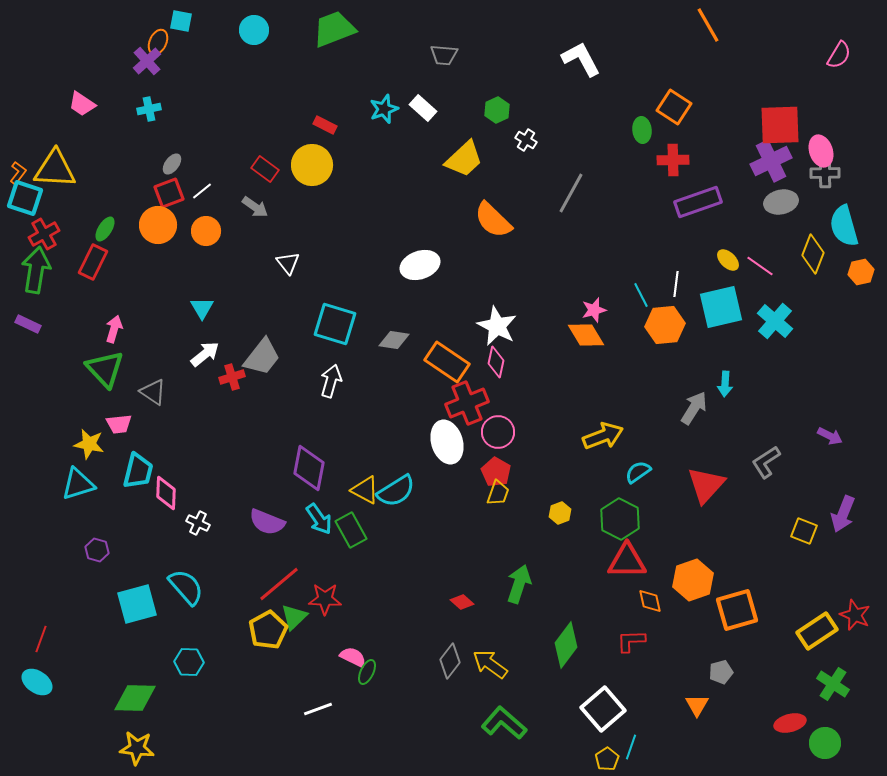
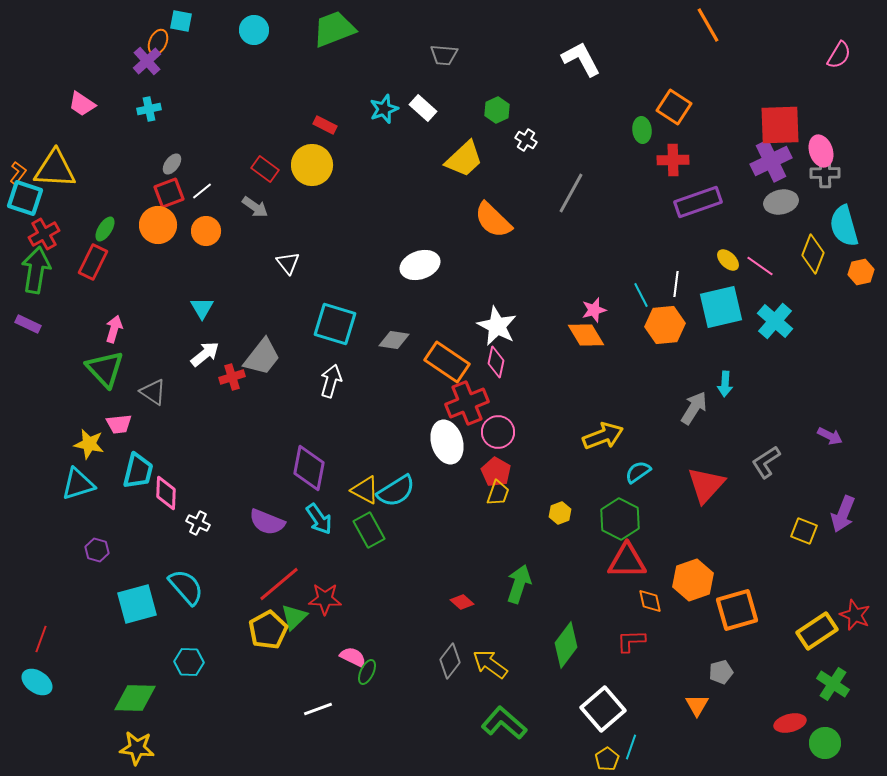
green rectangle at (351, 530): moved 18 px right
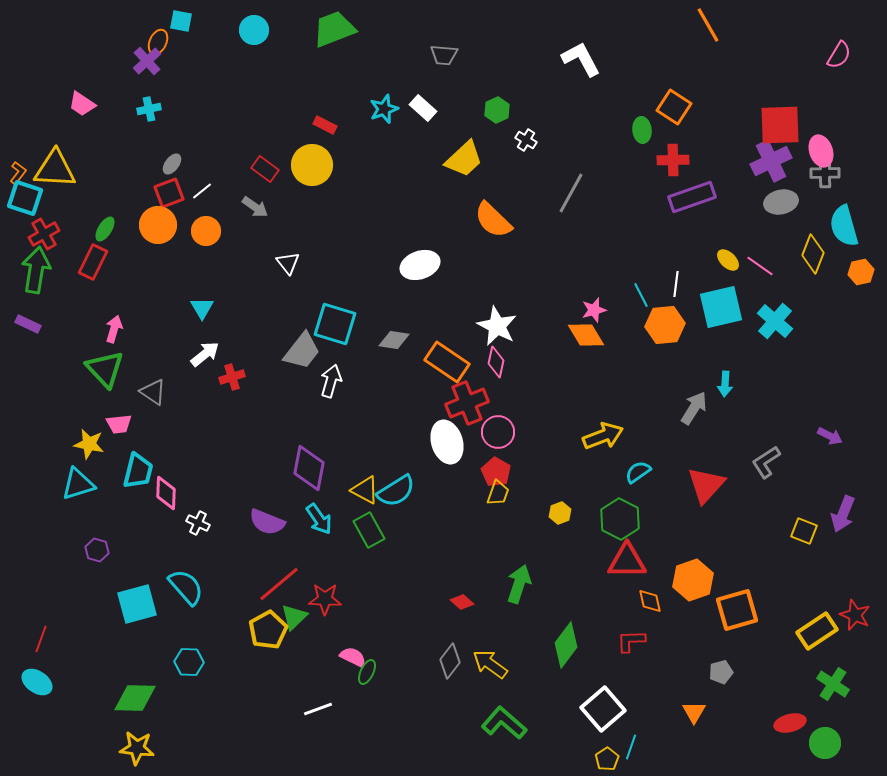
purple rectangle at (698, 202): moved 6 px left, 5 px up
gray trapezoid at (262, 357): moved 40 px right, 6 px up
orange triangle at (697, 705): moved 3 px left, 7 px down
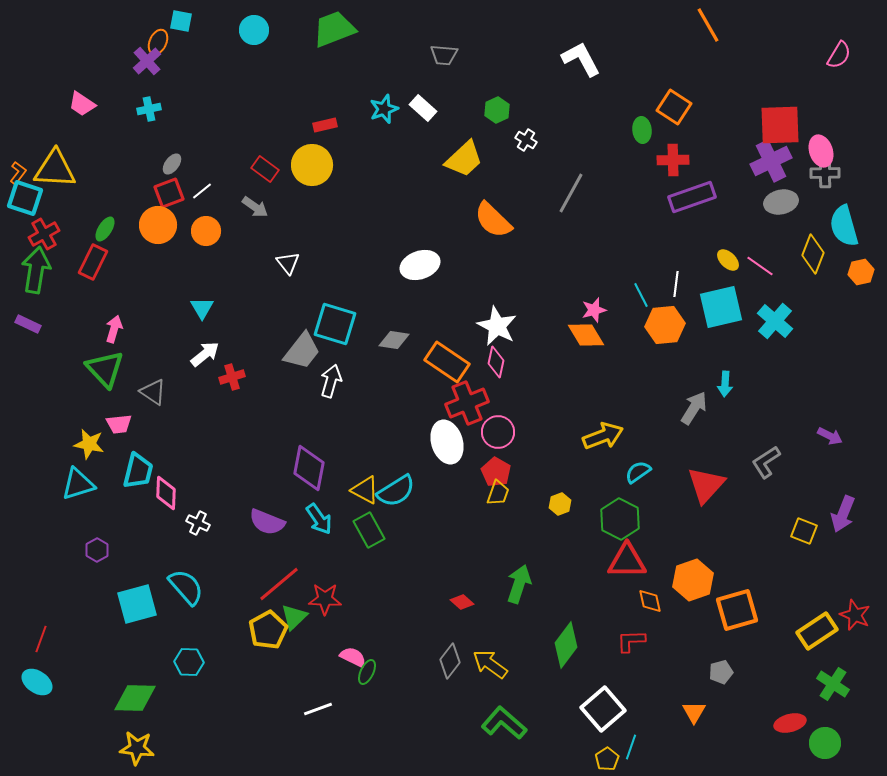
red rectangle at (325, 125): rotated 40 degrees counterclockwise
yellow hexagon at (560, 513): moved 9 px up
purple hexagon at (97, 550): rotated 15 degrees clockwise
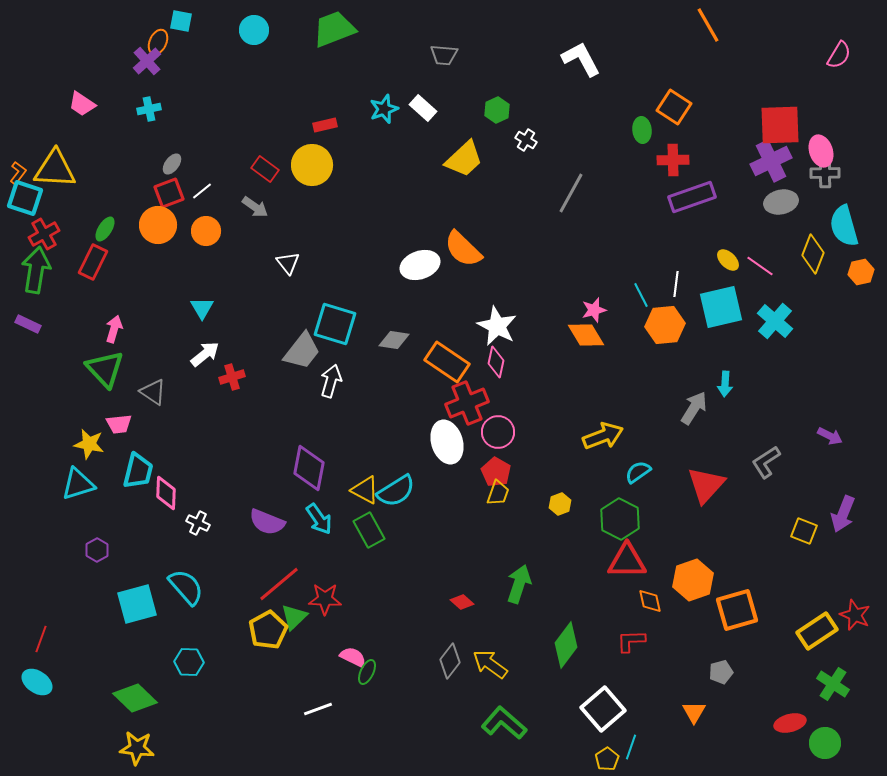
orange semicircle at (493, 220): moved 30 px left, 29 px down
green diamond at (135, 698): rotated 42 degrees clockwise
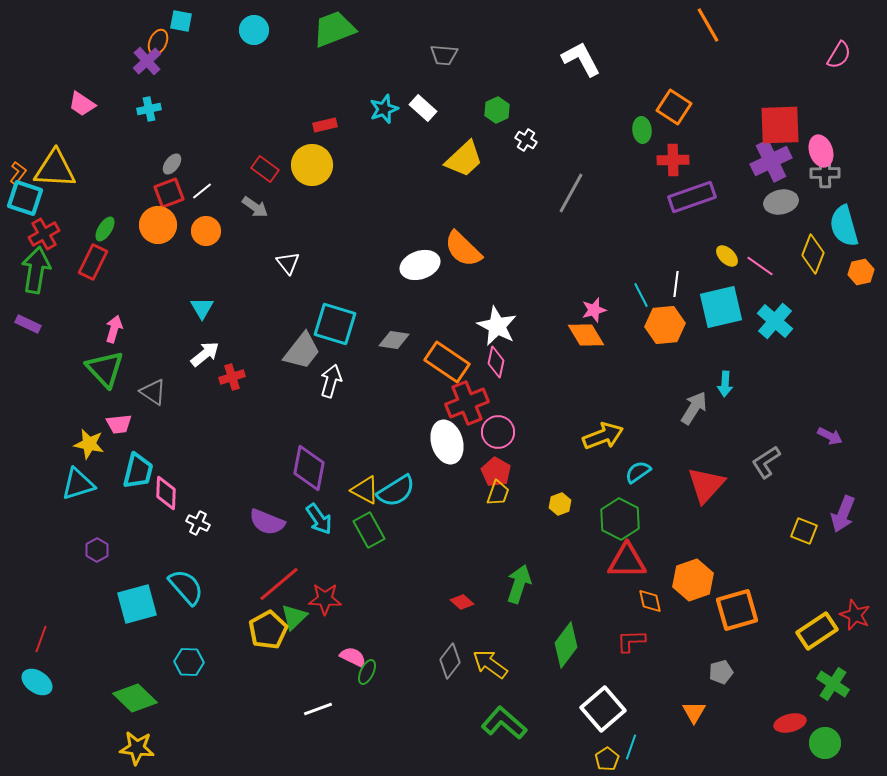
yellow ellipse at (728, 260): moved 1 px left, 4 px up
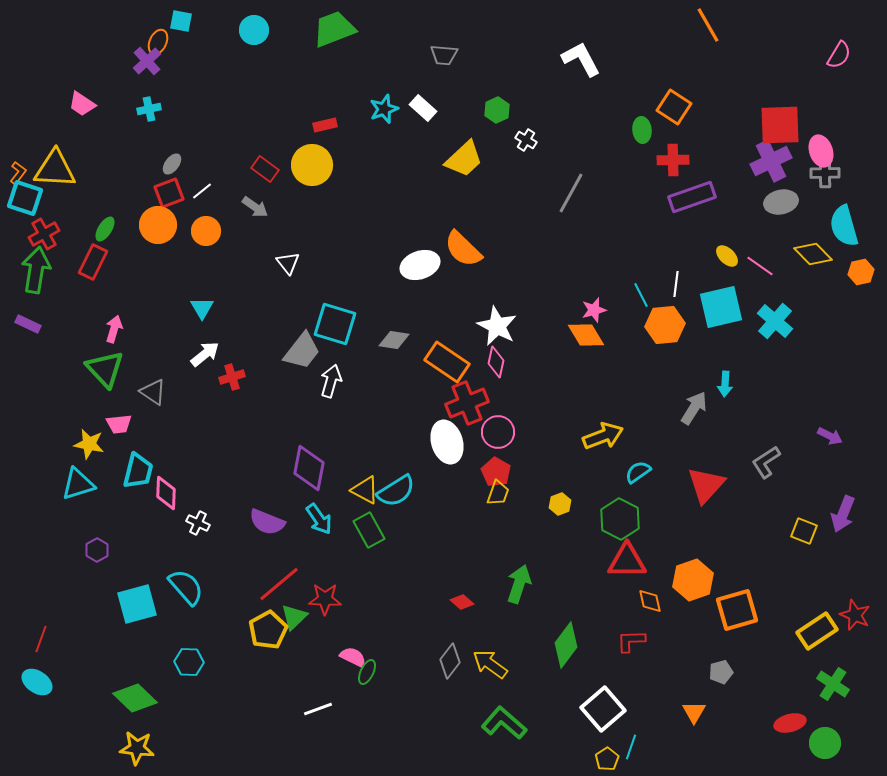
yellow diamond at (813, 254): rotated 66 degrees counterclockwise
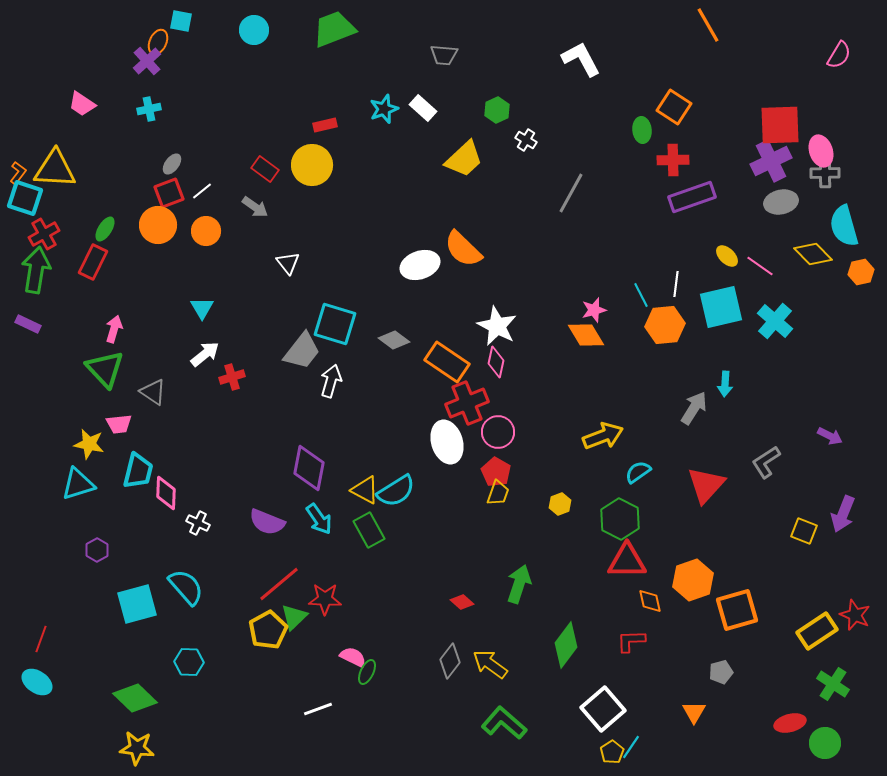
gray diamond at (394, 340): rotated 28 degrees clockwise
cyan line at (631, 747): rotated 15 degrees clockwise
yellow pentagon at (607, 759): moved 5 px right, 7 px up
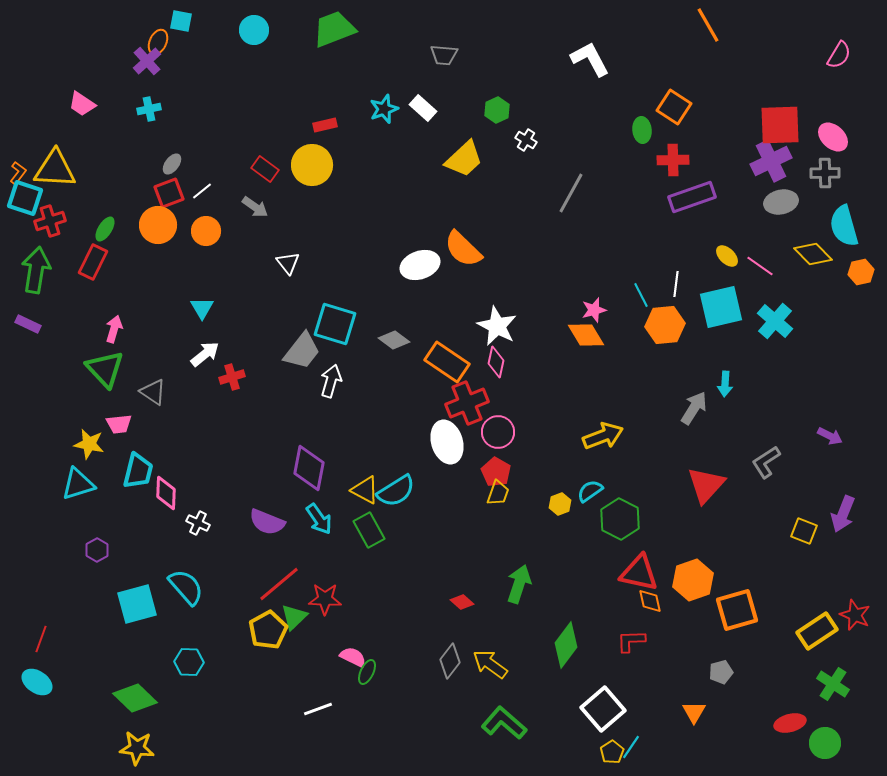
white L-shape at (581, 59): moved 9 px right
pink ellipse at (821, 151): moved 12 px right, 14 px up; rotated 28 degrees counterclockwise
red cross at (44, 234): moved 6 px right, 13 px up; rotated 12 degrees clockwise
cyan semicircle at (638, 472): moved 48 px left, 19 px down
red triangle at (627, 561): moved 12 px right, 12 px down; rotated 12 degrees clockwise
